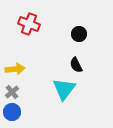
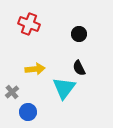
black semicircle: moved 3 px right, 3 px down
yellow arrow: moved 20 px right
cyan triangle: moved 1 px up
blue circle: moved 16 px right
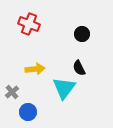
black circle: moved 3 px right
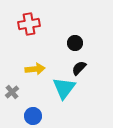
red cross: rotated 30 degrees counterclockwise
black circle: moved 7 px left, 9 px down
black semicircle: rotated 70 degrees clockwise
blue circle: moved 5 px right, 4 px down
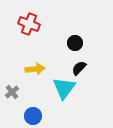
red cross: rotated 30 degrees clockwise
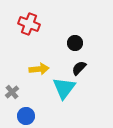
yellow arrow: moved 4 px right
blue circle: moved 7 px left
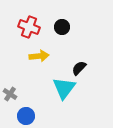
red cross: moved 3 px down
black circle: moved 13 px left, 16 px up
yellow arrow: moved 13 px up
gray cross: moved 2 px left, 2 px down; rotated 16 degrees counterclockwise
